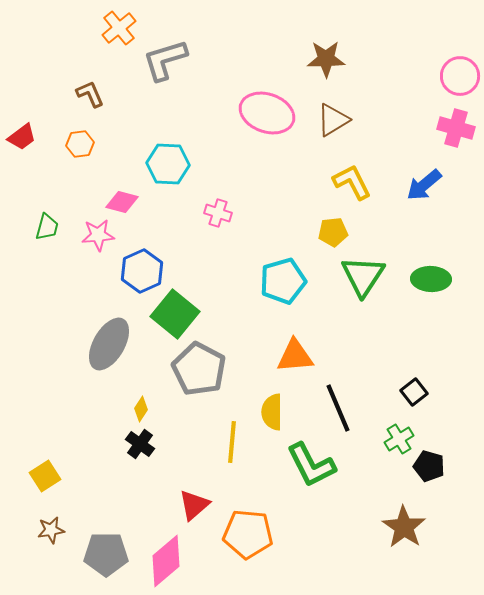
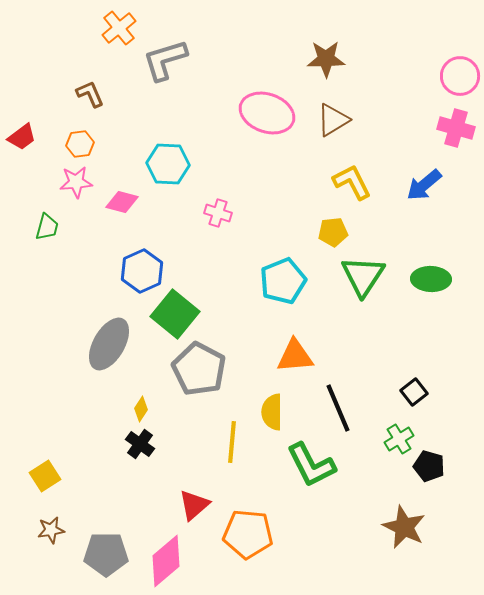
pink star at (98, 235): moved 22 px left, 53 px up
cyan pentagon at (283, 281): rotated 6 degrees counterclockwise
brown star at (404, 527): rotated 9 degrees counterclockwise
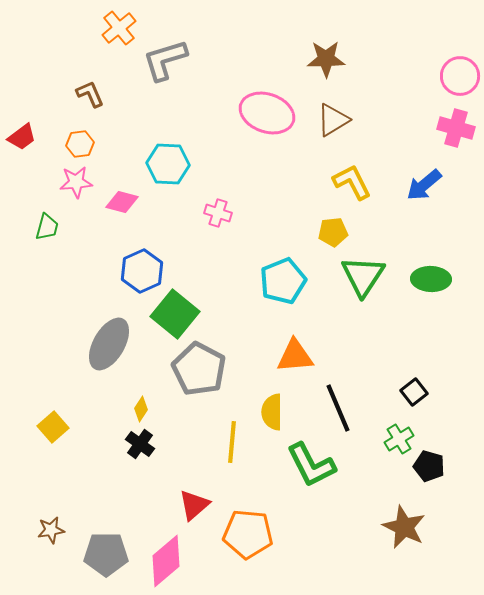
yellow square at (45, 476): moved 8 px right, 49 px up; rotated 8 degrees counterclockwise
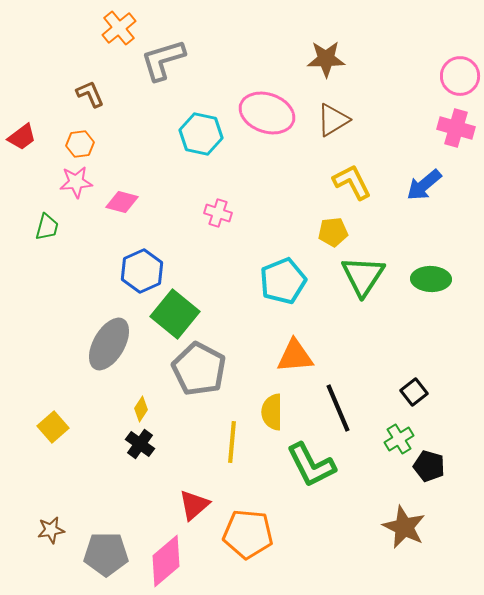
gray L-shape at (165, 60): moved 2 px left
cyan hexagon at (168, 164): moved 33 px right, 30 px up; rotated 9 degrees clockwise
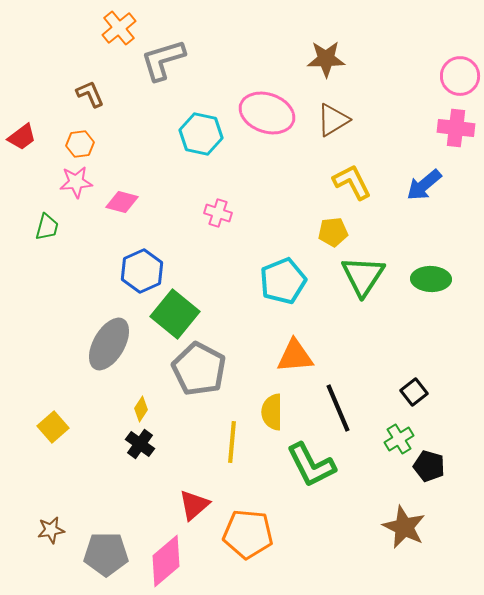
pink cross at (456, 128): rotated 9 degrees counterclockwise
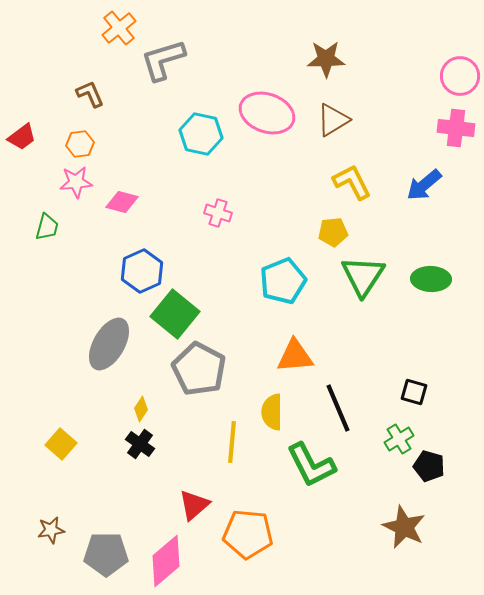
black square at (414, 392): rotated 36 degrees counterclockwise
yellow square at (53, 427): moved 8 px right, 17 px down; rotated 8 degrees counterclockwise
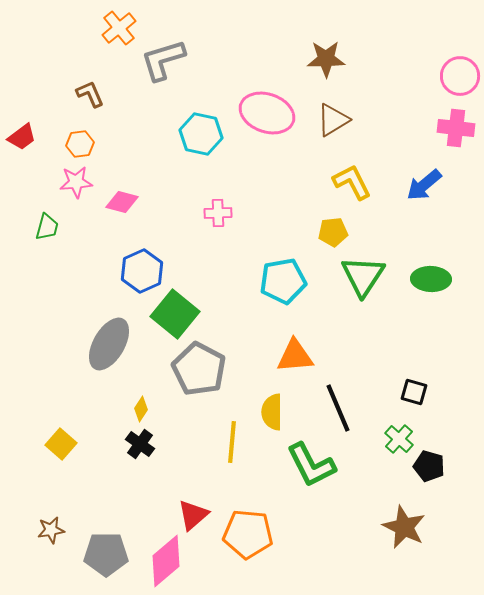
pink cross at (218, 213): rotated 20 degrees counterclockwise
cyan pentagon at (283, 281): rotated 12 degrees clockwise
green cross at (399, 439): rotated 16 degrees counterclockwise
red triangle at (194, 505): moved 1 px left, 10 px down
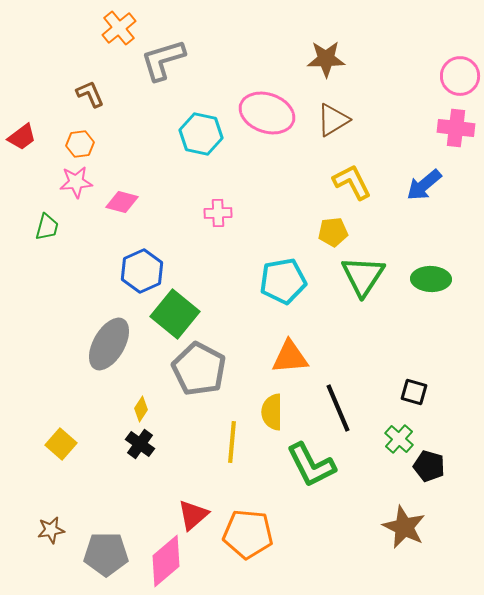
orange triangle at (295, 356): moved 5 px left, 1 px down
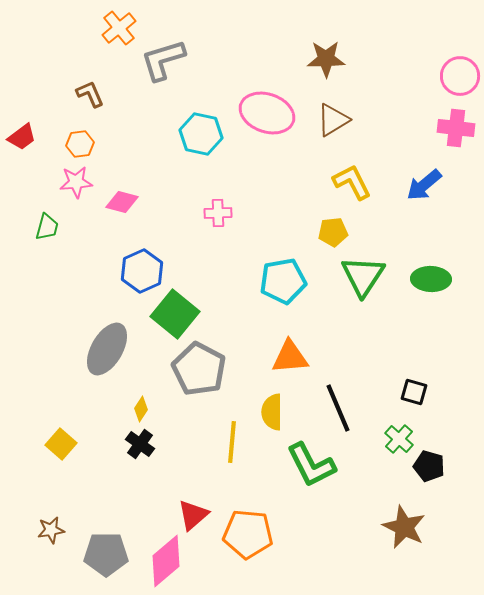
gray ellipse at (109, 344): moved 2 px left, 5 px down
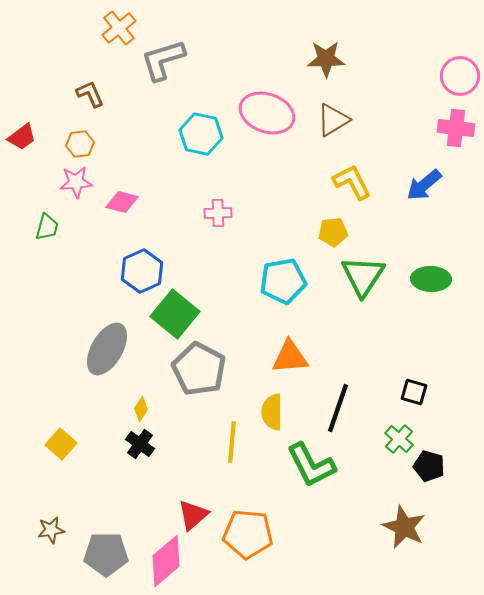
black line at (338, 408): rotated 42 degrees clockwise
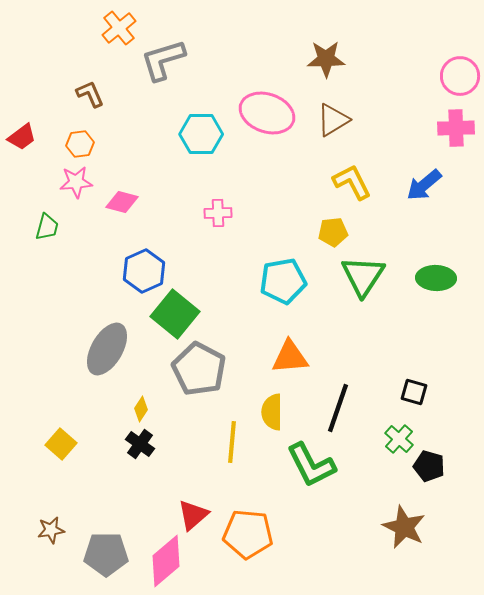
pink cross at (456, 128): rotated 9 degrees counterclockwise
cyan hexagon at (201, 134): rotated 12 degrees counterclockwise
blue hexagon at (142, 271): moved 2 px right
green ellipse at (431, 279): moved 5 px right, 1 px up
